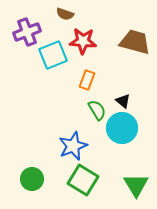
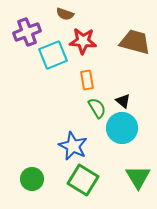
orange rectangle: rotated 30 degrees counterclockwise
green semicircle: moved 2 px up
blue star: rotated 24 degrees counterclockwise
green triangle: moved 2 px right, 8 px up
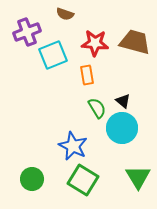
red star: moved 12 px right, 2 px down
orange rectangle: moved 5 px up
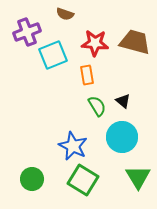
green semicircle: moved 2 px up
cyan circle: moved 9 px down
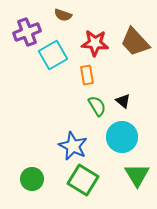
brown semicircle: moved 2 px left, 1 px down
brown trapezoid: rotated 148 degrees counterclockwise
cyan square: rotated 8 degrees counterclockwise
green triangle: moved 1 px left, 2 px up
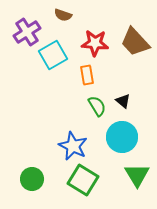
purple cross: rotated 12 degrees counterclockwise
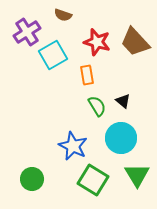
red star: moved 2 px right, 1 px up; rotated 12 degrees clockwise
cyan circle: moved 1 px left, 1 px down
green square: moved 10 px right
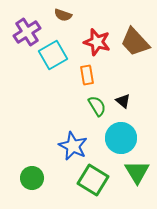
green triangle: moved 3 px up
green circle: moved 1 px up
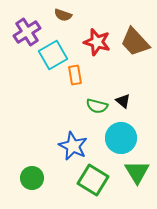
orange rectangle: moved 12 px left
green semicircle: rotated 135 degrees clockwise
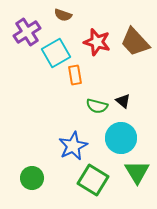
cyan square: moved 3 px right, 2 px up
blue star: rotated 20 degrees clockwise
